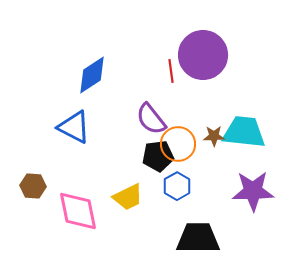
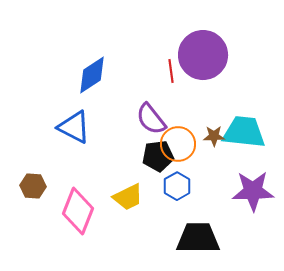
pink diamond: rotated 33 degrees clockwise
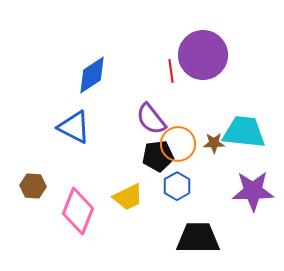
brown star: moved 7 px down
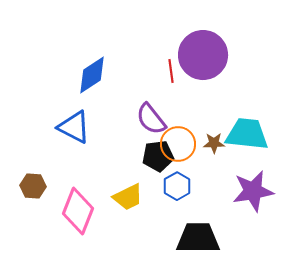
cyan trapezoid: moved 3 px right, 2 px down
purple star: rotated 9 degrees counterclockwise
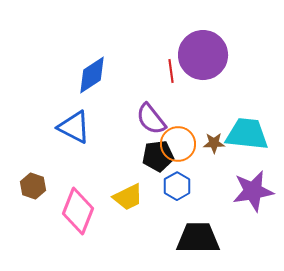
brown hexagon: rotated 15 degrees clockwise
